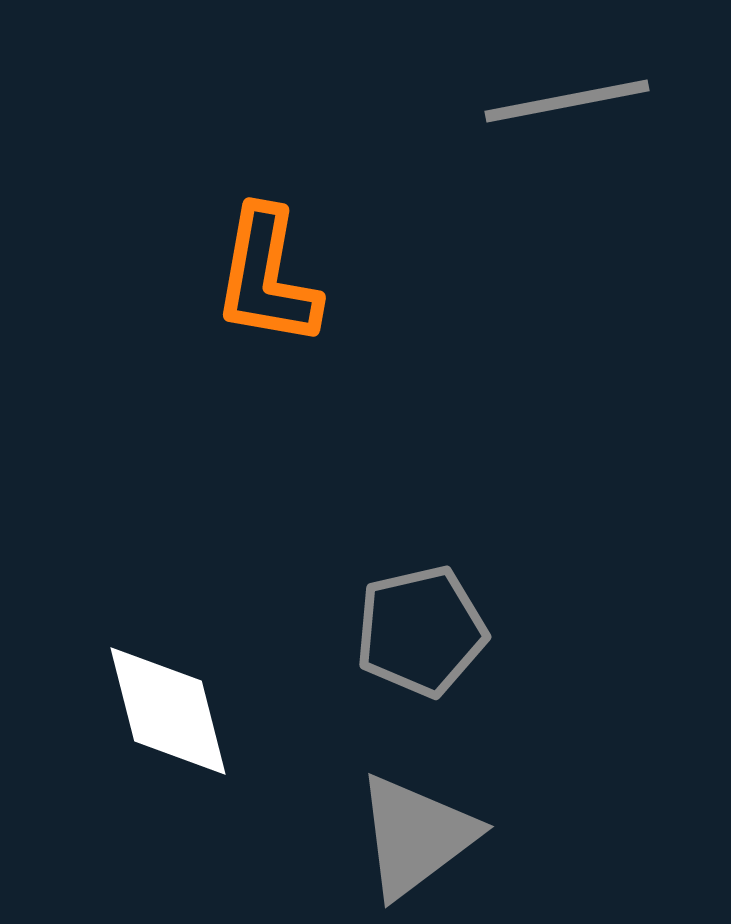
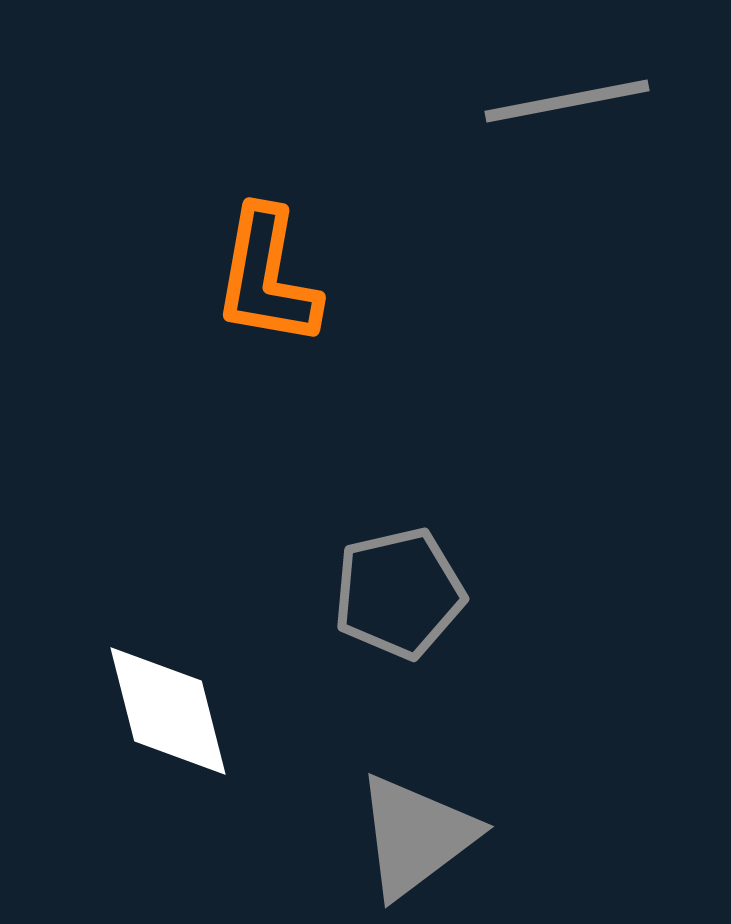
gray pentagon: moved 22 px left, 38 px up
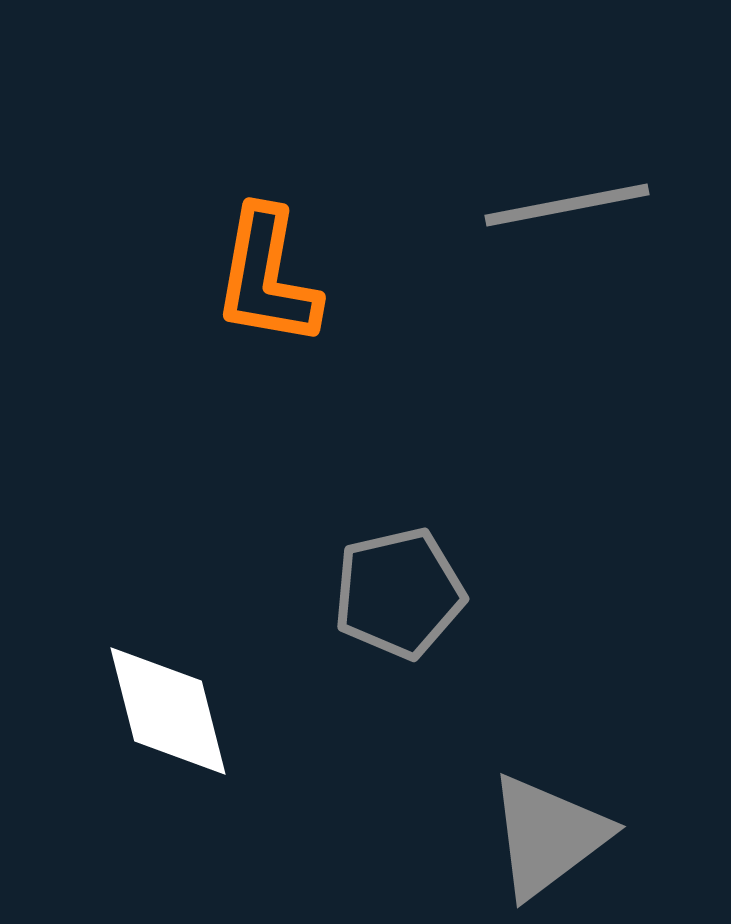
gray line: moved 104 px down
gray triangle: moved 132 px right
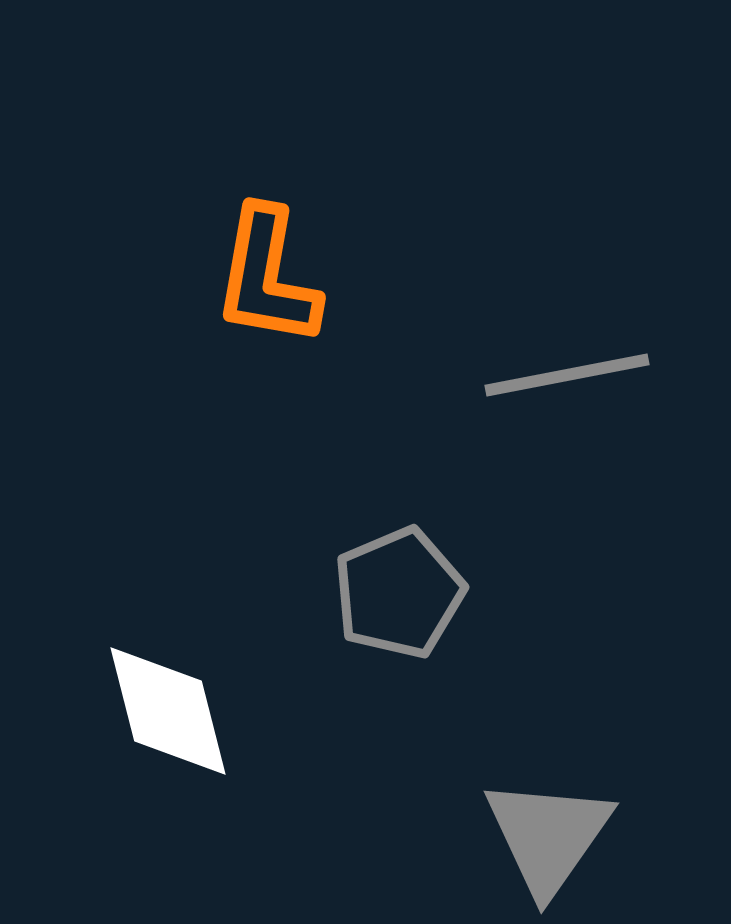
gray line: moved 170 px down
gray pentagon: rotated 10 degrees counterclockwise
gray triangle: rotated 18 degrees counterclockwise
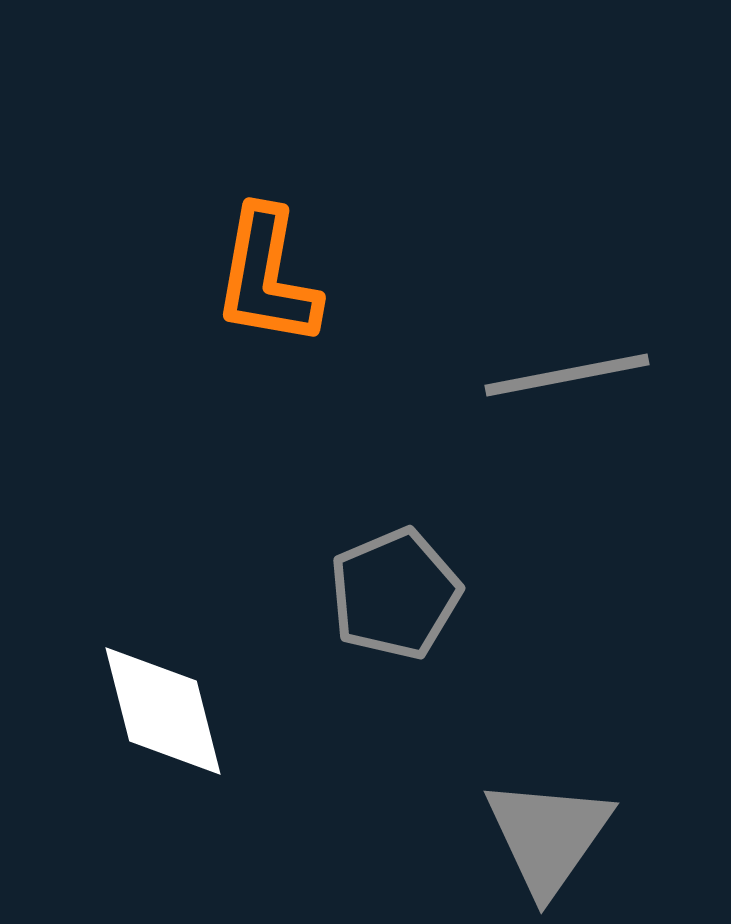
gray pentagon: moved 4 px left, 1 px down
white diamond: moved 5 px left
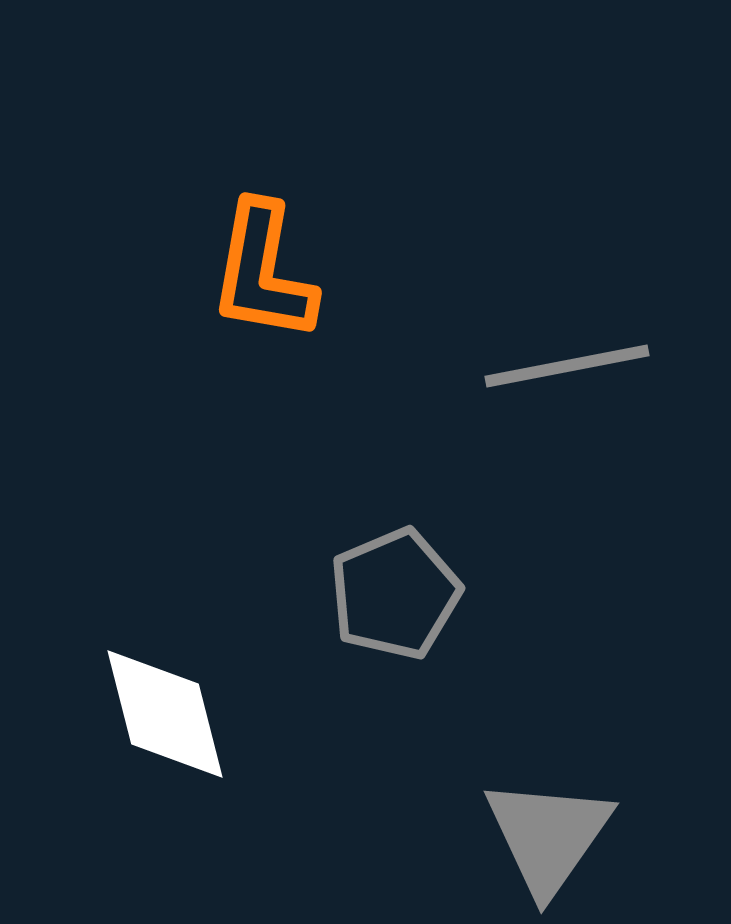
orange L-shape: moved 4 px left, 5 px up
gray line: moved 9 px up
white diamond: moved 2 px right, 3 px down
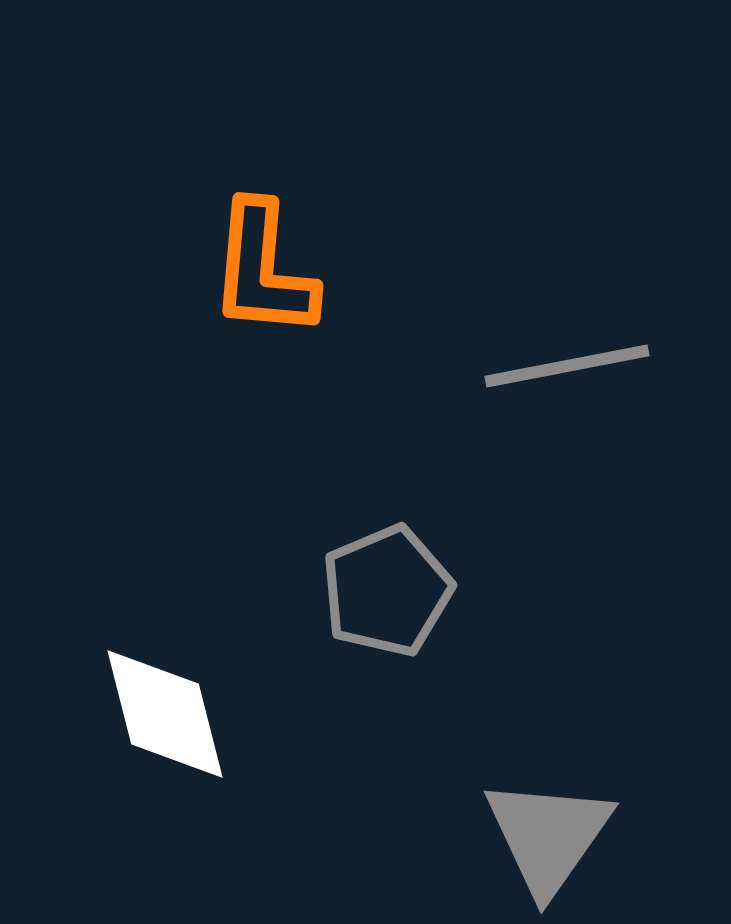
orange L-shape: moved 2 px up; rotated 5 degrees counterclockwise
gray pentagon: moved 8 px left, 3 px up
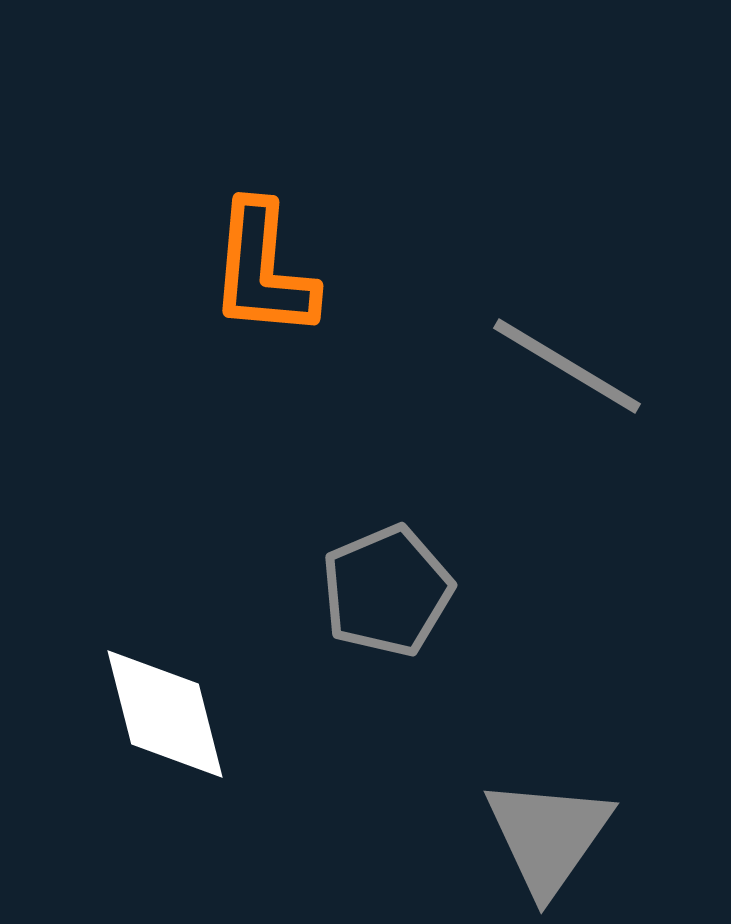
gray line: rotated 42 degrees clockwise
